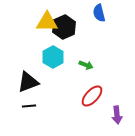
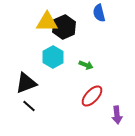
black triangle: moved 2 px left, 1 px down
black line: rotated 48 degrees clockwise
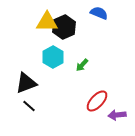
blue semicircle: rotated 126 degrees clockwise
green arrow: moved 4 px left; rotated 112 degrees clockwise
red ellipse: moved 5 px right, 5 px down
purple arrow: rotated 90 degrees clockwise
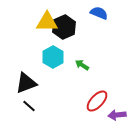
green arrow: rotated 80 degrees clockwise
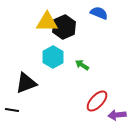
black line: moved 17 px left, 4 px down; rotated 32 degrees counterclockwise
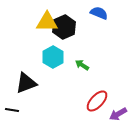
purple arrow: moved 1 px right, 1 px up; rotated 24 degrees counterclockwise
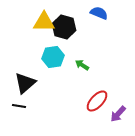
yellow triangle: moved 3 px left
black hexagon: rotated 20 degrees counterclockwise
cyan hexagon: rotated 20 degrees clockwise
black triangle: moved 1 px left; rotated 20 degrees counterclockwise
black line: moved 7 px right, 4 px up
purple arrow: rotated 18 degrees counterclockwise
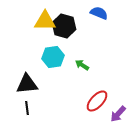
yellow triangle: moved 1 px right, 1 px up
black hexagon: moved 1 px up
black triangle: moved 2 px right, 1 px down; rotated 35 degrees clockwise
black line: moved 8 px right, 2 px down; rotated 72 degrees clockwise
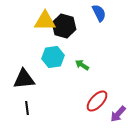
blue semicircle: rotated 42 degrees clockwise
black triangle: moved 3 px left, 5 px up
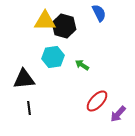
black line: moved 2 px right
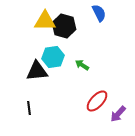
black triangle: moved 13 px right, 8 px up
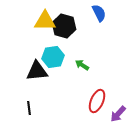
red ellipse: rotated 20 degrees counterclockwise
